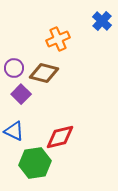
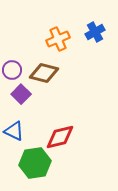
blue cross: moved 7 px left, 11 px down; rotated 18 degrees clockwise
purple circle: moved 2 px left, 2 px down
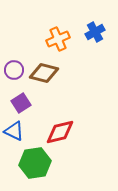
purple circle: moved 2 px right
purple square: moved 9 px down; rotated 12 degrees clockwise
red diamond: moved 5 px up
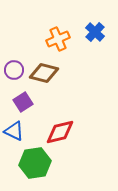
blue cross: rotated 18 degrees counterclockwise
purple square: moved 2 px right, 1 px up
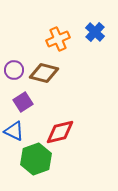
green hexagon: moved 1 px right, 4 px up; rotated 12 degrees counterclockwise
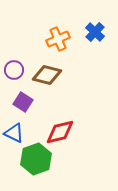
brown diamond: moved 3 px right, 2 px down
purple square: rotated 24 degrees counterclockwise
blue triangle: moved 2 px down
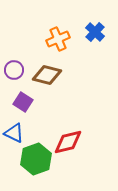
red diamond: moved 8 px right, 10 px down
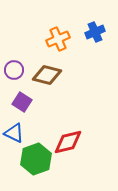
blue cross: rotated 24 degrees clockwise
purple square: moved 1 px left
